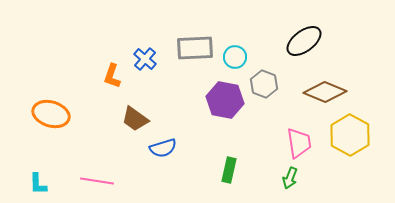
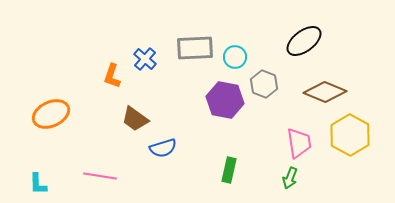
orange ellipse: rotated 42 degrees counterclockwise
pink line: moved 3 px right, 5 px up
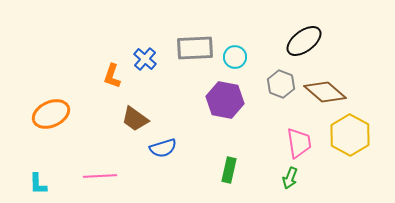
gray hexagon: moved 17 px right
brown diamond: rotated 18 degrees clockwise
pink line: rotated 12 degrees counterclockwise
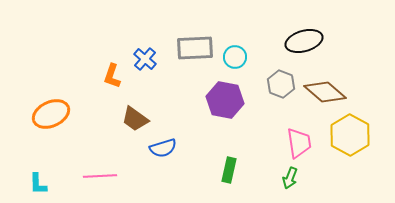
black ellipse: rotated 21 degrees clockwise
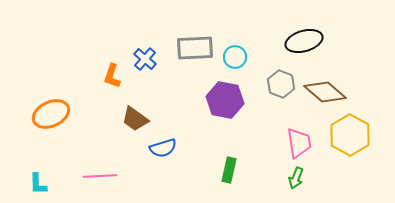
green arrow: moved 6 px right
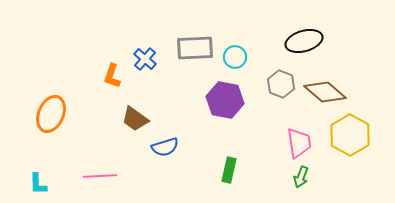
orange ellipse: rotated 42 degrees counterclockwise
blue semicircle: moved 2 px right, 1 px up
green arrow: moved 5 px right, 1 px up
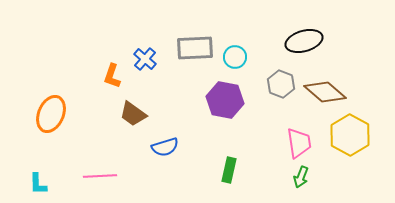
brown trapezoid: moved 2 px left, 5 px up
